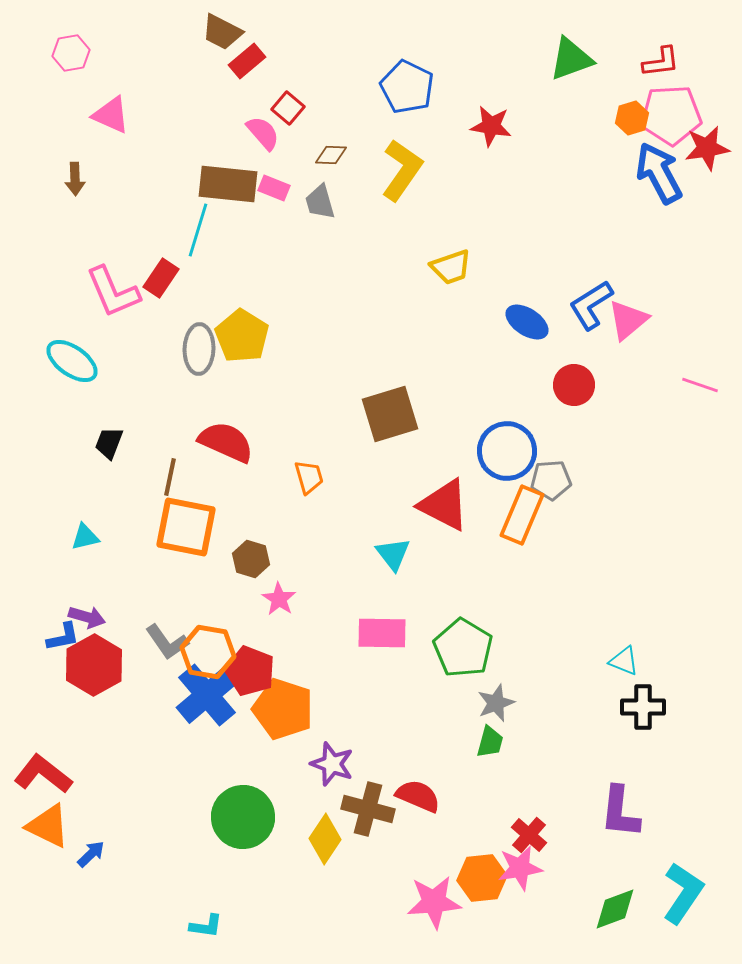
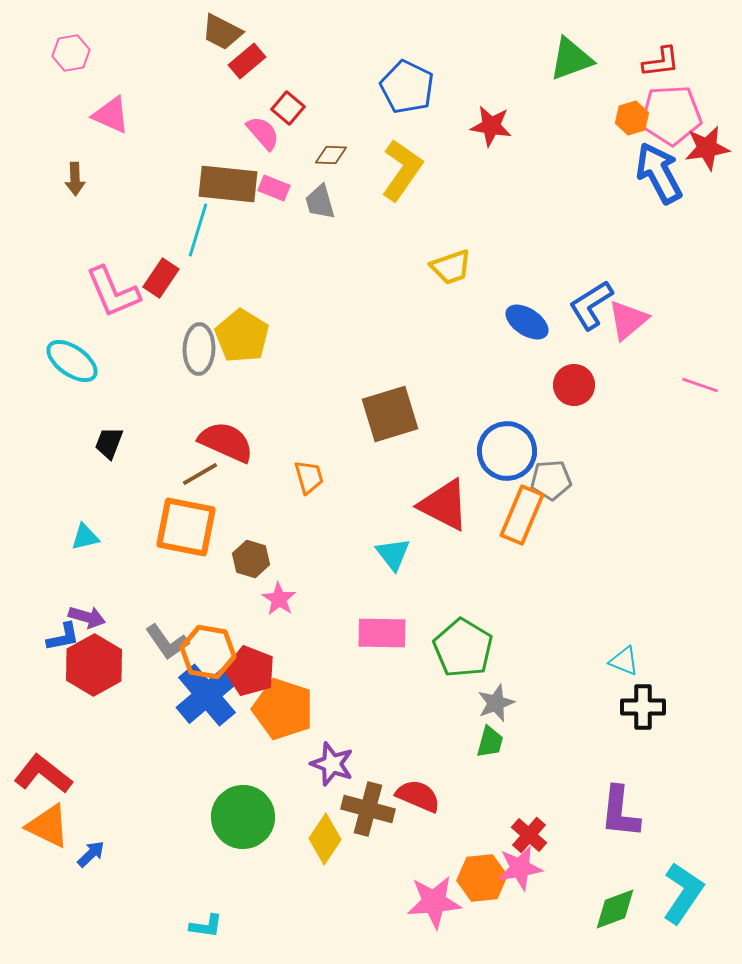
brown line at (170, 477): moved 30 px right, 3 px up; rotated 48 degrees clockwise
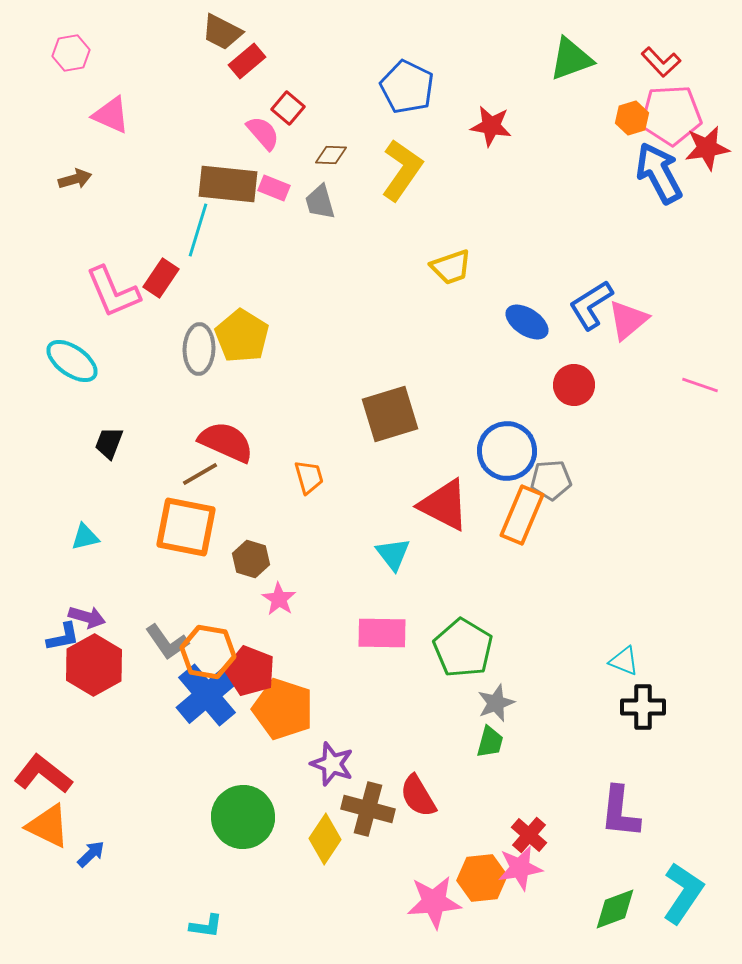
red L-shape at (661, 62): rotated 54 degrees clockwise
brown arrow at (75, 179): rotated 104 degrees counterclockwise
red semicircle at (418, 796): rotated 144 degrees counterclockwise
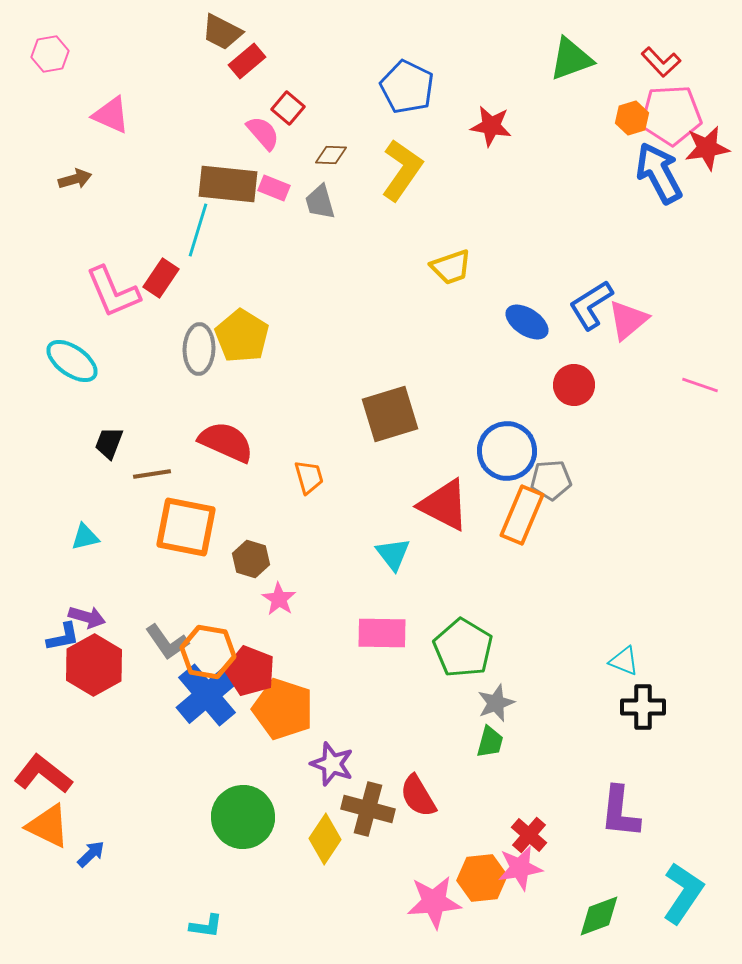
pink hexagon at (71, 53): moved 21 px left, 1 px down
brown line at (200, 474): moved 48 px left; rotated 21 degrees clockwise
green diamond at (615, 909): moved 16 px left, 7 px down
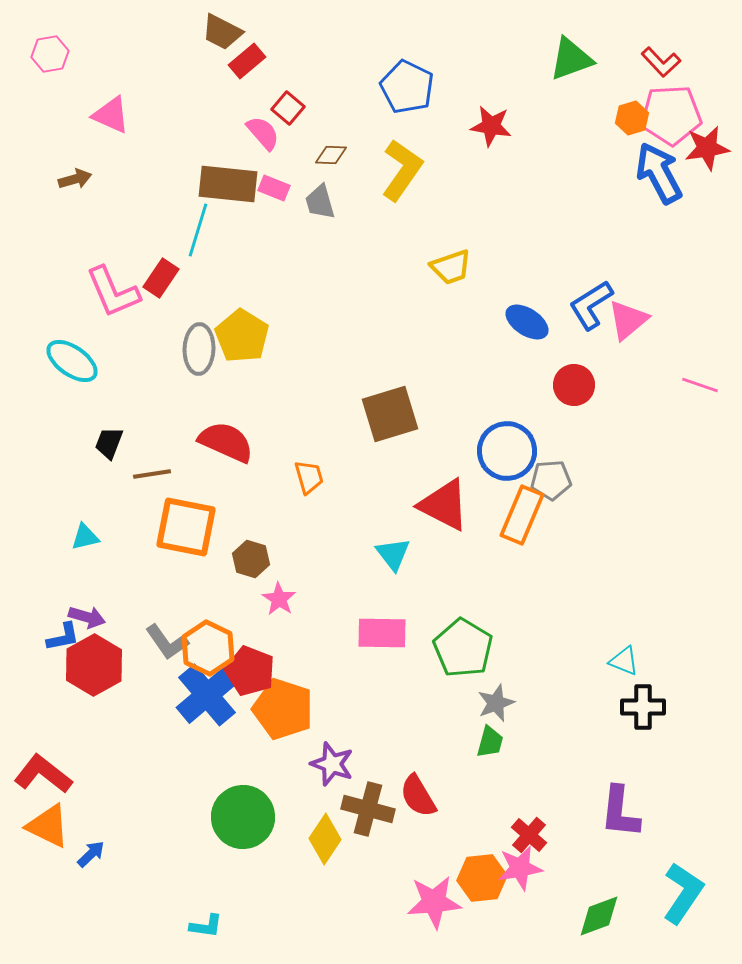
orange hexagon at (208, 652): moved 4 px up; rotated 16 degrees clockwise
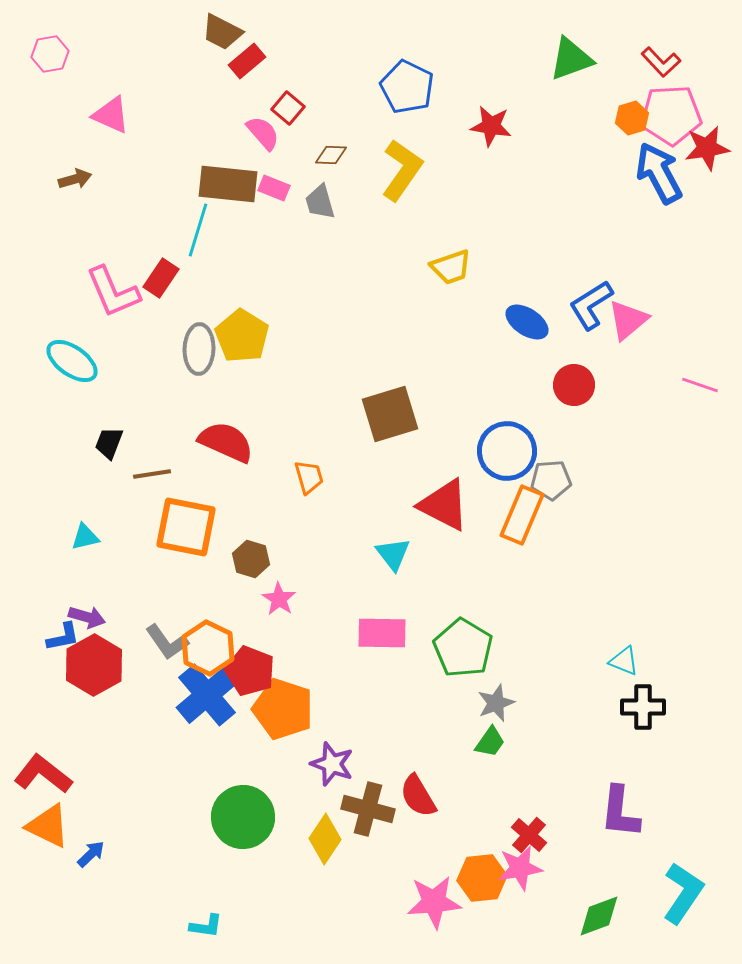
green trapezoid at (490, 742): rotated 20 degrees clockwise
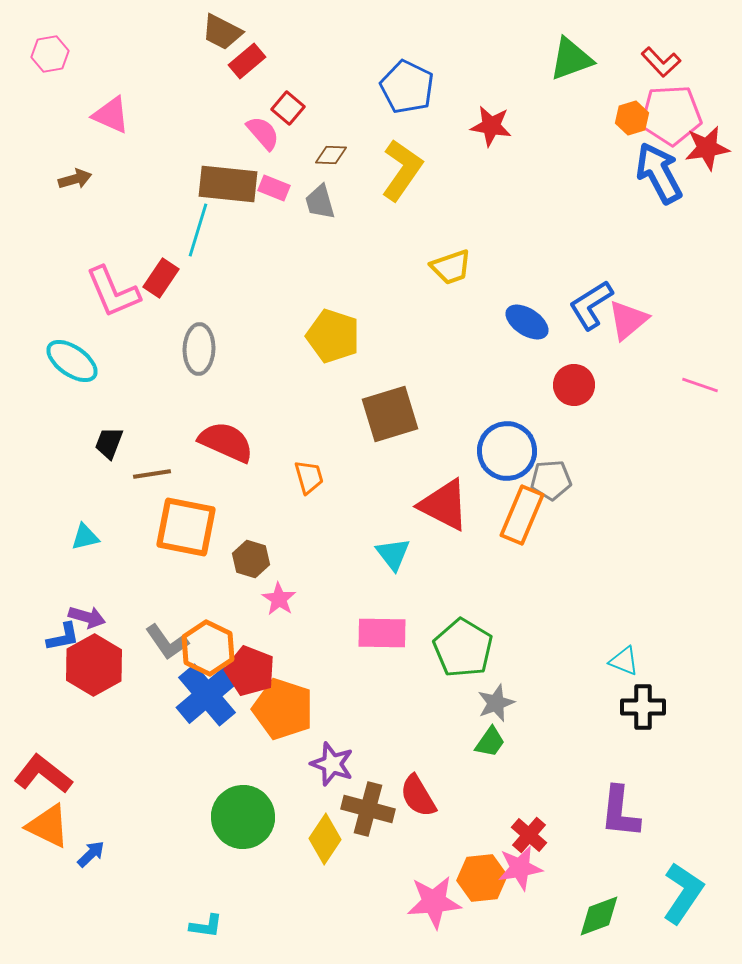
yellow pentagon at (242, 336): moved 91 px right; rotated 14 degrees counterclockwise
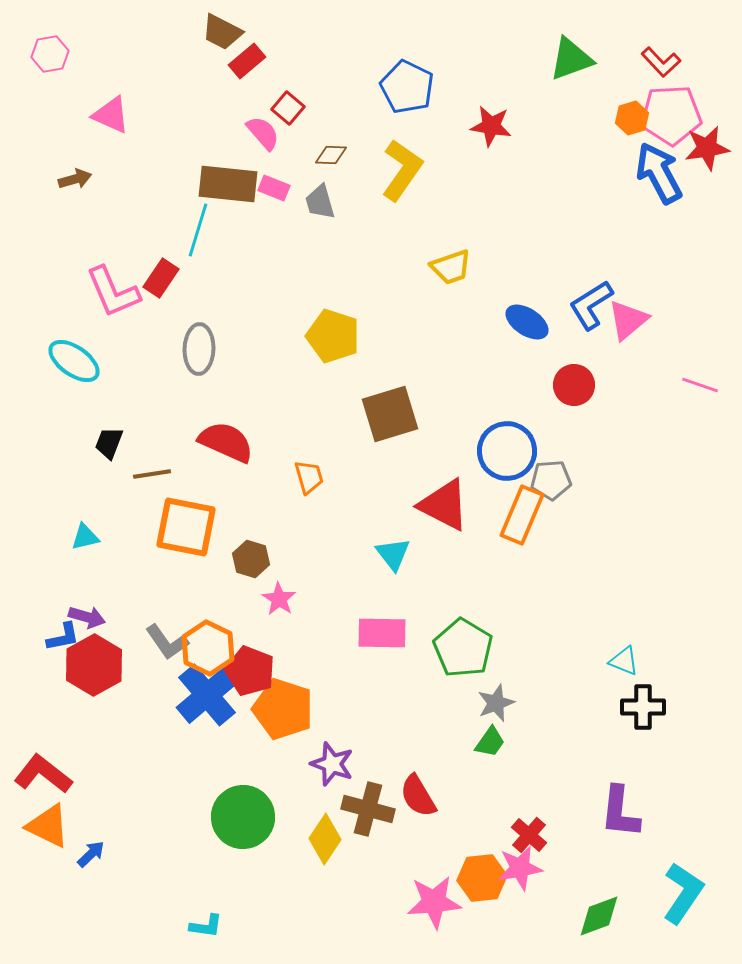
cyan ellipse at (72, 361): moved 2 px right
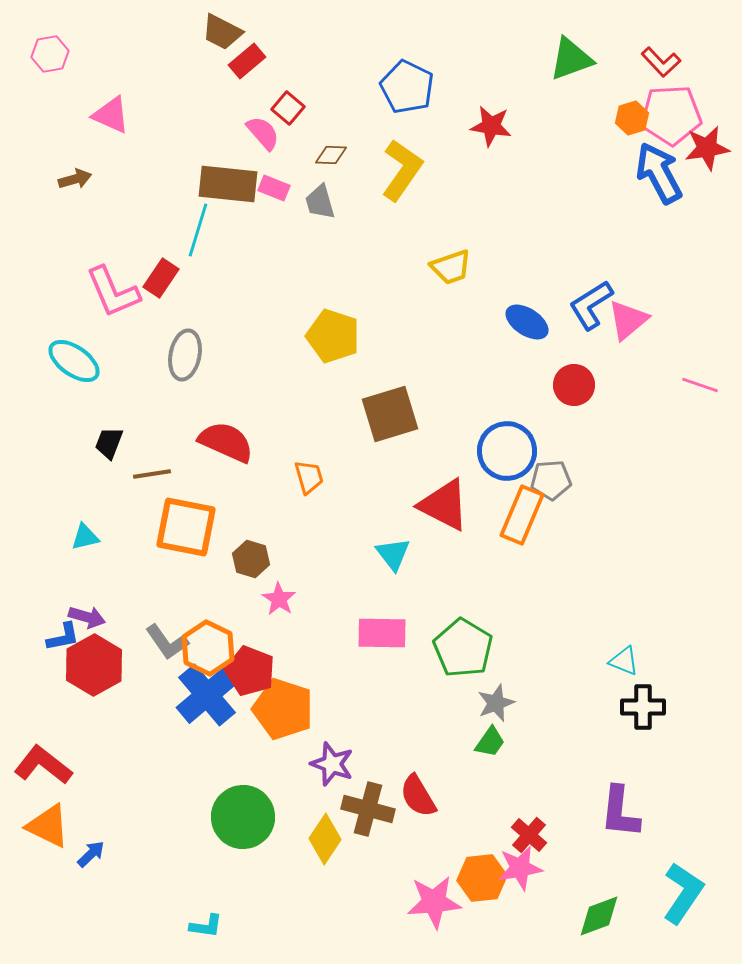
gray ellipse at (199, 349): moved 14 px left, 6 px down; rotated 9 degrees clockwise
red L-shape at (43, 774): moved 9 px up
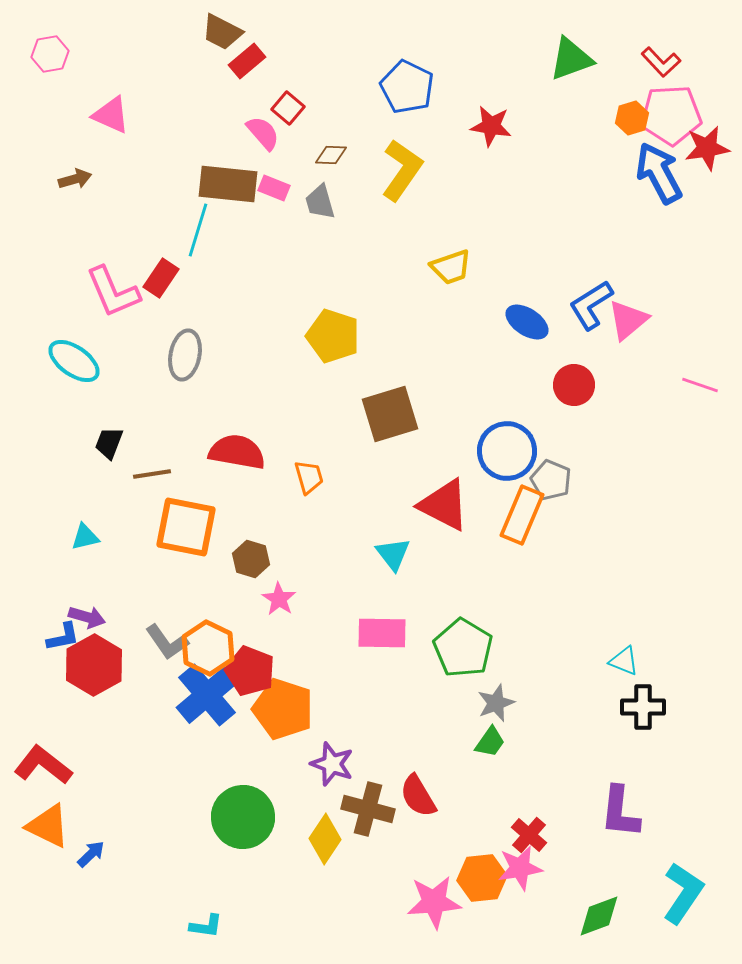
red semicircle at (226, 442): moved 11 px right, 10 px down; rotated 14 degrees counterclockwise
gray pentagon at (551, 480): rotated 27 degrees clockwise
